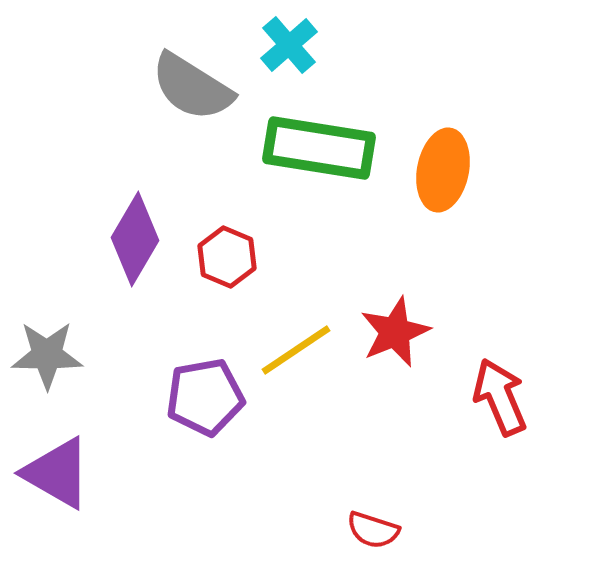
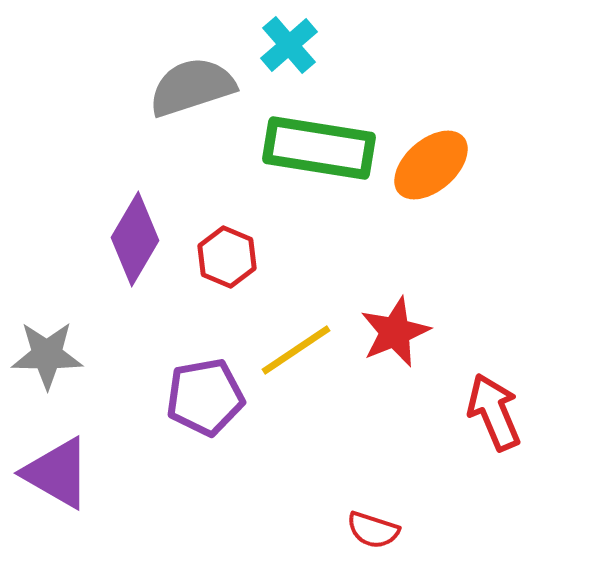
gray semicircle: rotated 130 degrees clockwise
orange ellipse: moved 12 px left, 5 px up; rotated 38 degrees clockwise
red arrow: moved 6 px left, 15 px down
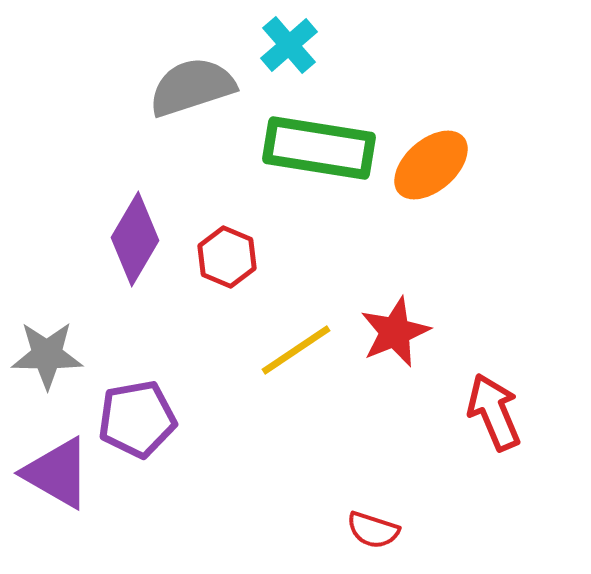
purple pentagon: moved 68 px left, 22 px down
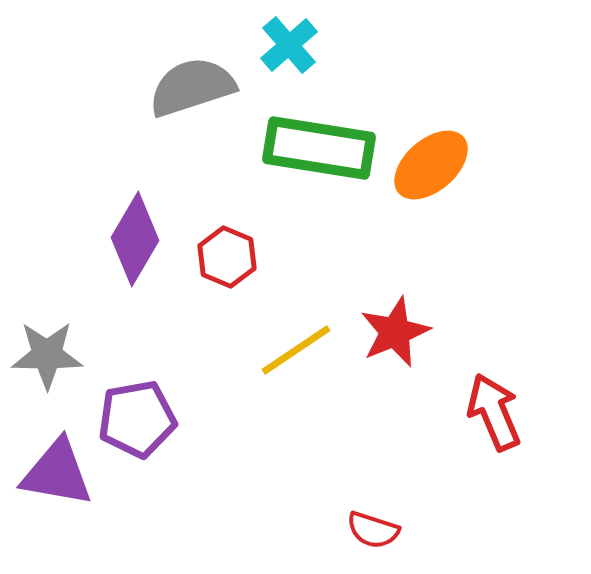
purple triangle: rotated 20 degrees counterclockwise
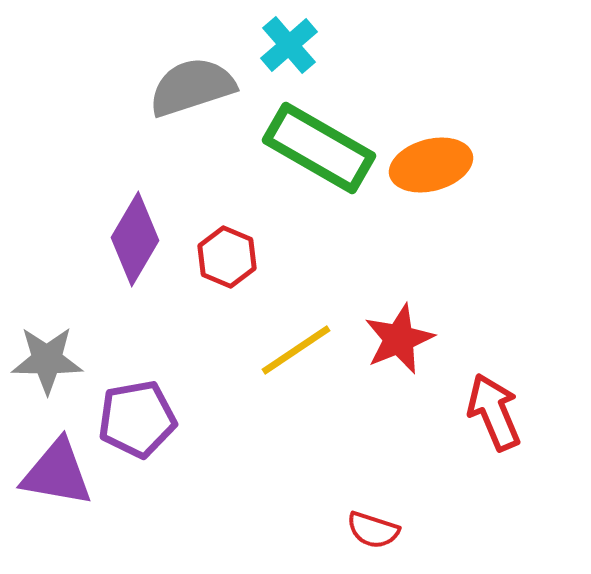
green rectangle: rotated 21 degrees clockwise
orange ellipse: rotated 26 degrees clockwise
red star: moved 4 px right, 7 px down
gray star: moved 5 px down
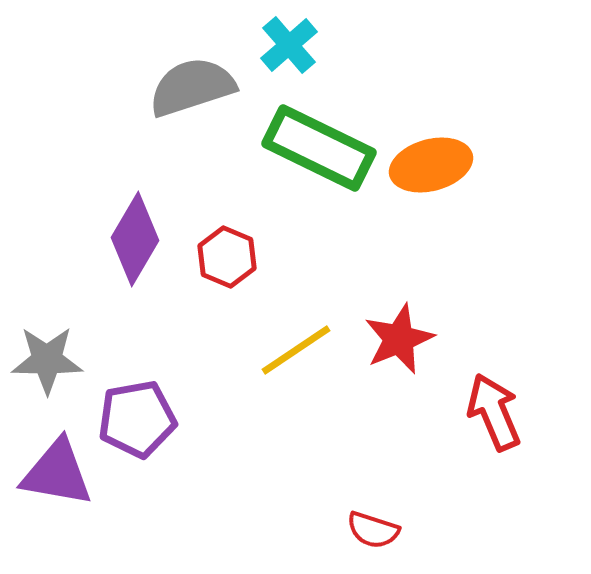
green rectangle: rotated 4 degrees counterclockwise
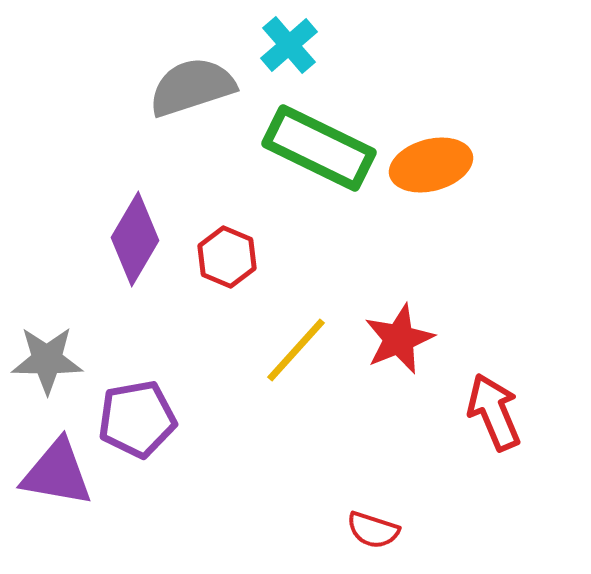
yellow line: rotated 14 degrees counterclockwise
